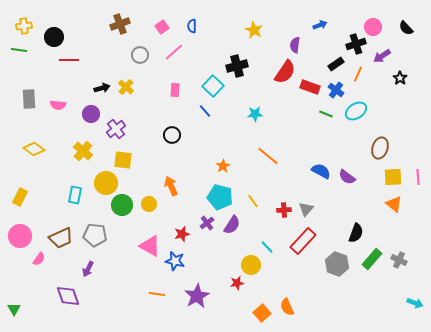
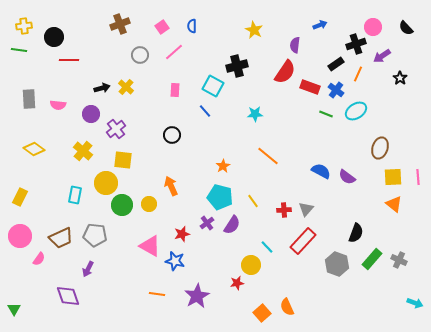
cyan square at (213, 86): rotated 15 degrees counterclockwise
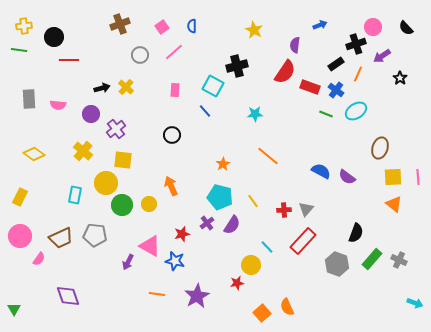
yellow diamond at (34, 149): moved 5 px down
orange star at (223, 166): moved 2 px up
purple arrow at (88, 269): moved 40 px right, 7 px up
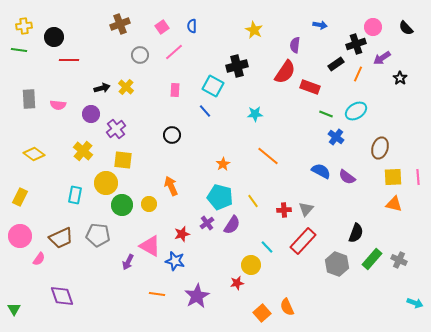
blue arrow at (320, 25): rotated 32 degrees clockwise
purple arrow at (382, 56): moved 2 px down
blue cross at (336, 90): moved 47 px down
orange triangle at (394, 204): rotated 24 degrees counterclockwise
gray pentagon at (95, 235): moved 3 px right
purple diamond at (68, 296): moved 6 px left
